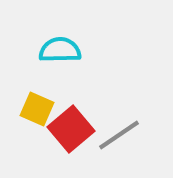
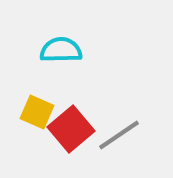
cyan semicircle: moved 1 px right
yellow square: moved 3 px down
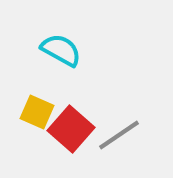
cyan semicircle: rotated 30 degrees clockwise
red square: rotated 9 degrees counterclockwise
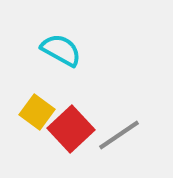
yellow square: rotated 12 degrees clockwise
red square: rotated 6 degrees clockwise
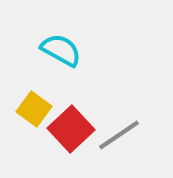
yellow square: moved 3 px left, 3 px up
